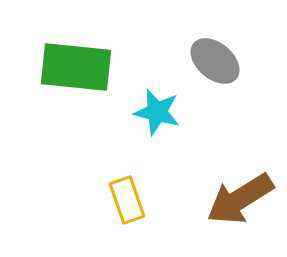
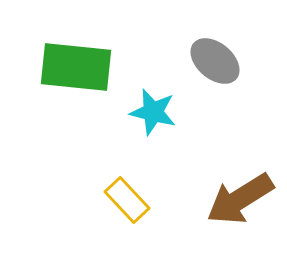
cyan star: moved 4 px left
yellow rectangle: rotated 24 degrees counterclockwise
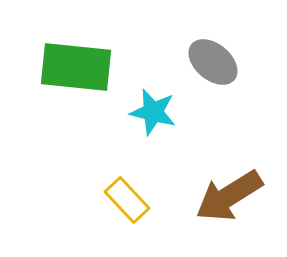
gray ellipse: moved 2 px left, 1 px down
brown arrow: moved 11 px left, 3 px up
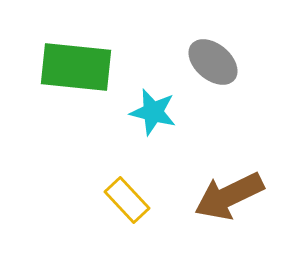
brown arrow: rotated 6 degrees clockwise
